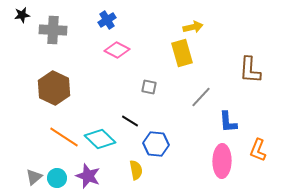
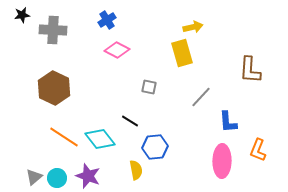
cyan diamond: rotated 8 degrees clockwise
blue hexagon: moved 1 px left, 3 px down; rotated 10 degrees counterclockwise
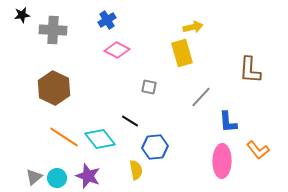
orange L-shape: rotated 60 degrees counterclockwise
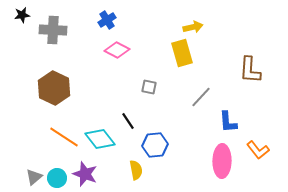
black line: moved 2 px left; rotated 24 degrees clockwise
blue hexagon: moved 2 px up
purple star: moved 3 px left, 2 px up
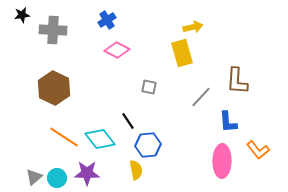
brown L-shape: moved 13 px left, 11 px down
blue hexagon: moved 7 px left
purple star: moved 2 px right, 1 px up; rotated 20 degrees counterclockwise
